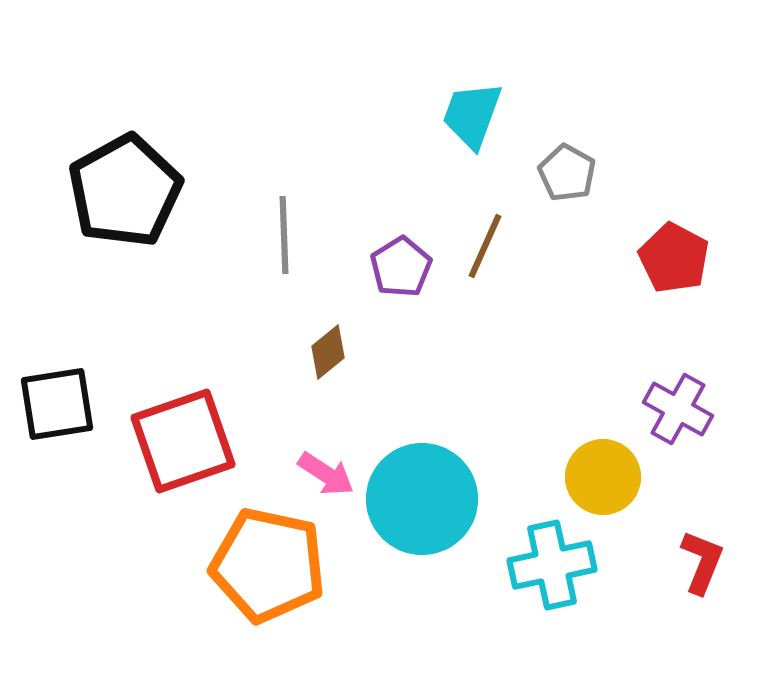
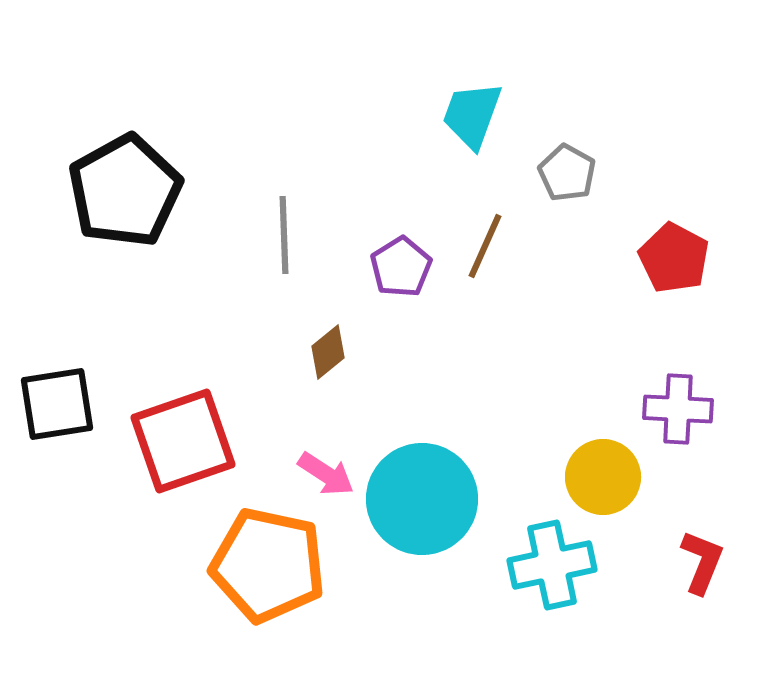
purple cross: rotated 26 degrees counterclockwise
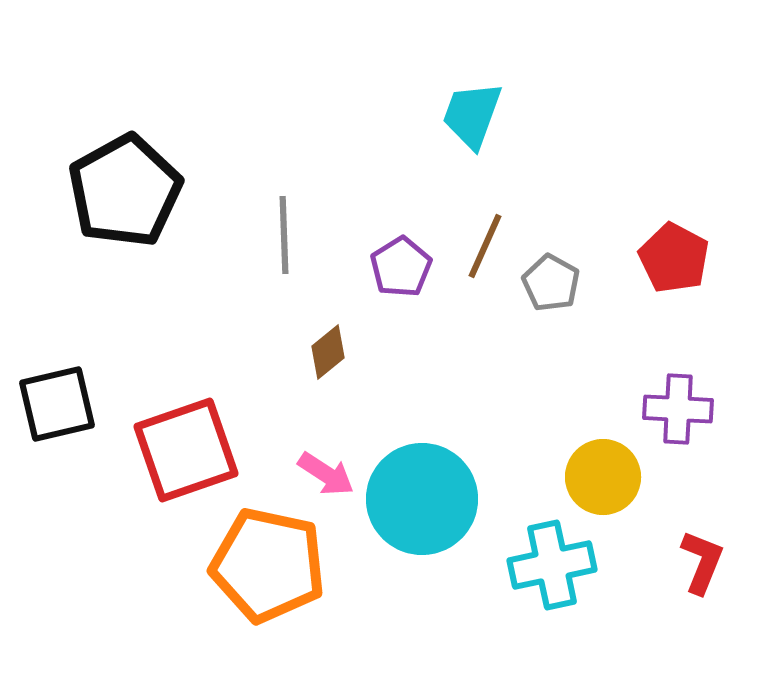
gray pentagon: moved 16 px left, 110 px down
black square: rotated 4 degrees counterclockwise
red square: moved 3 px right, 9 px down
